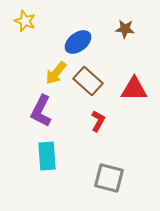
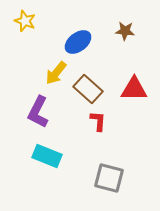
brown star: moved 2 px down
brown rectangle: moved 8 px down
purple L-shape: moved 3 px left, 1 px down
red L-shape: rotated 25 degrees counterclockwise
cyan rectangle: rotated 64 degrees counterclockwise
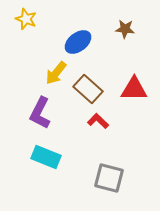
yellow star: moved 1 px right, 2 px up
brown star: moved 2 px up
purple L-shape: moved 2 px right, 1 px down
red L-shape: rotated 50 degrees counterclockwise
cyan rectangle: moved 1 px left, 1 px down
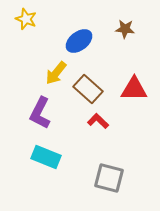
blue ellipse: moved 1 px right, 1 px up
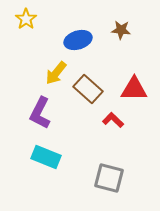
yellow star: rotated 15 degrees clockwise
brown star: moved 4 px left, 1 px down
blue ellipse: moved 1 px left, 1 px up; rotated 20 degrees clockwise
red L-shape: moved 15 px right, 1 px up
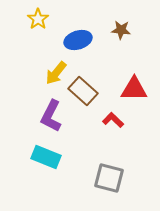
yellow star: moved 12 px right
brown rectangle: moved 5 px left, 2 px down
purple L-shape: moved 11 px right, 3 px down
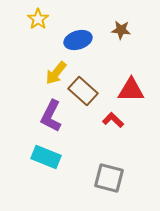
red triangle: moved 3 px left, 1 px down
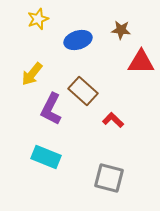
yellow star: rotated 15 degrees clockwise
yellow arrow: moved 24 px left, 1 px down
red triangle: moved 10 px right, 28 px up
purple L-shape: moved 7 px up
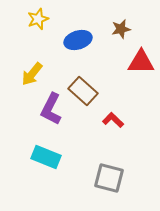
brown star: moved 1 px up; rotated 18 degrees counterclockwise
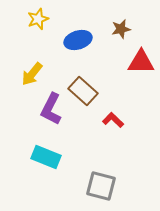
gray square: moved 8 px left, 8 px down
